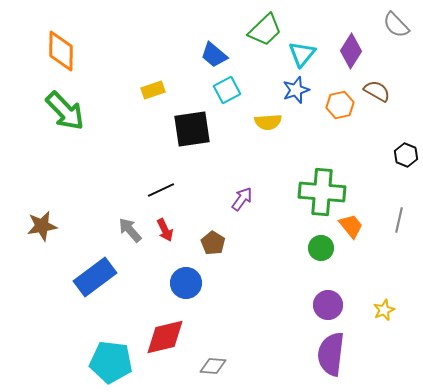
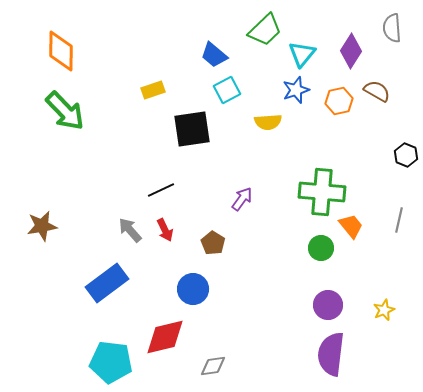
gray semicircle: moved 4 px left, 3 px down; rotated 40 degrees clockwise
orange hexagon: moved 1 px left, 4 px up
blue rectangle: moved 12 px right, 6 px down
blue circle: moved 7 px right, 6 px down
gray diamond: rotated 12 degrees counterclockwise
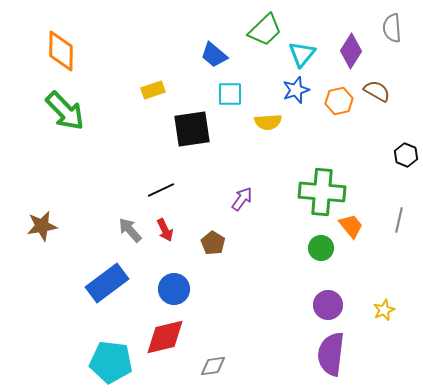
cyan square: moved 3 px right, 4 px down; rotated 28 degrees clockwise
blue circle: moved 19 px left
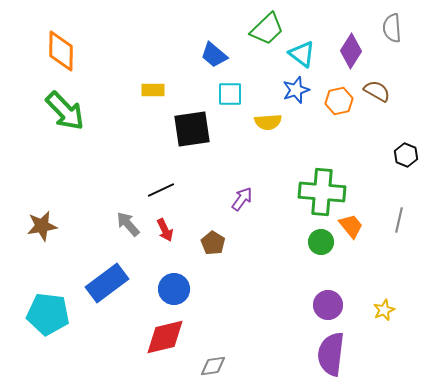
green trapezoid: moved 2 px right, 1 px up
cyan triangle: rotated 32 degrees counterclockwise
yellow rectangle: rotated 20 degrees clockwise
gray arrow: moved 2 px left, 6 px up
green circle: moved 6 px up
cyan pentagon: moved 63 px left, 48 px up
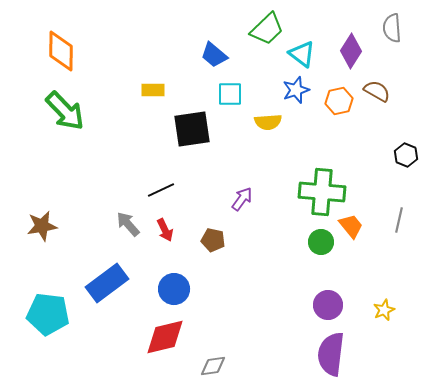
brown pentagon: moved 3 px up; rotated 20 degrees counterclockwise
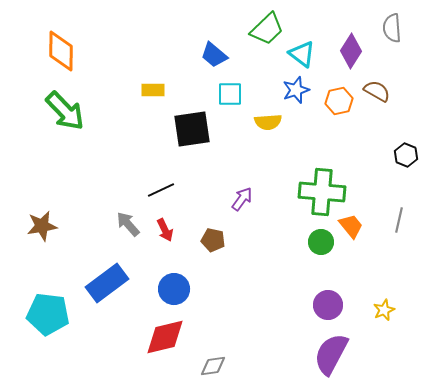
purple semicircle: rotated 21 degrees clockwise
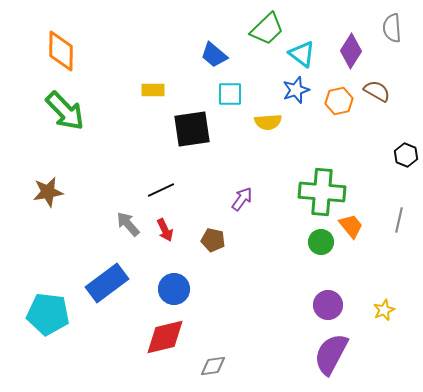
brown star: moved 6 px right, 34 px up
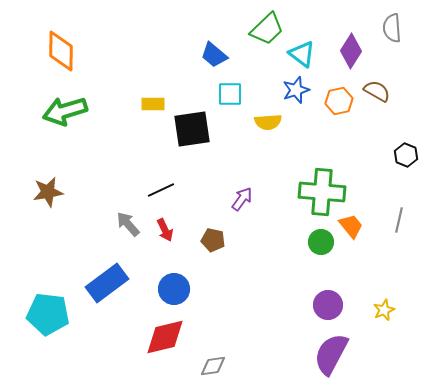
yellow rectangle: moved 14 px down
green arrow: rotated 117 degrees clockwise
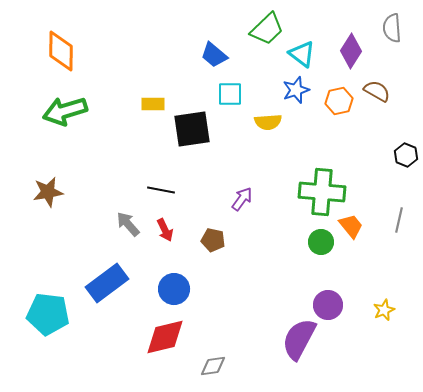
black line: rotated 36 degrees clockwise
purple semicircle: moved 32 px left, 15 px up
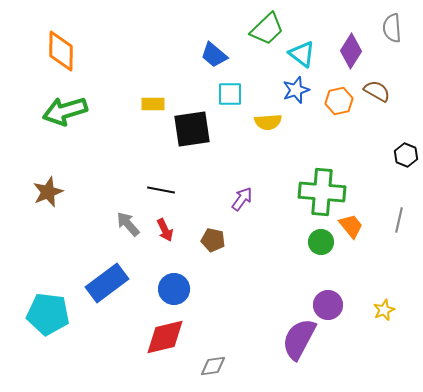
brown star: rotated 12 degrees counterclockwise
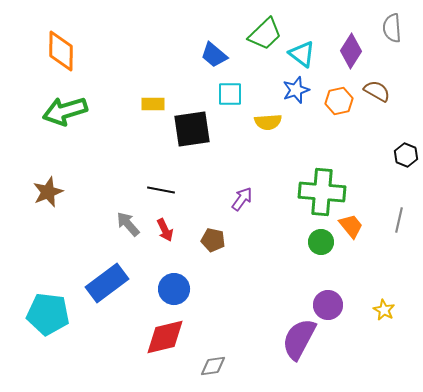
green trapezoid: moved 2 px left, 5 px down
yellow star: rotated 20 degrees counterclockwise
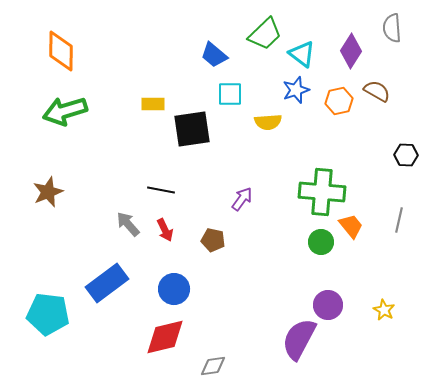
black hexagon: rotated 20 degrees counterclockwise
